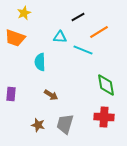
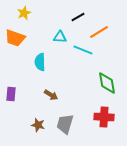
green diamond: moved 1 px right, 2 px up
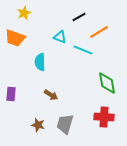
black line: moved 1 px right
cyan triangle: rotated 16 degrees clockwise
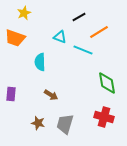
red cross: rotated 12 degrees clockwise
brown star: moved 2 px up
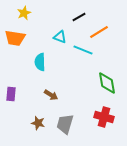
orange trapezoid: rotated 10 degrees counterclockwise
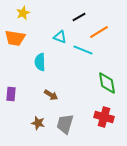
yellow star: moved 1 px left
